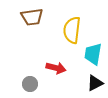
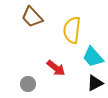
brown trapezoid: rotated 55 degrees clockwise
cyan trapezoid: moved 3 px down; rotated 50 degrees counterclockwise
red arrow: rotated 24 degrees clockwise
gray circle: moved 2 px left
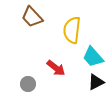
black triangle: moved 1 px right, 1 px up
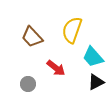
brown trapezoid: moved 20 px down
yellow semicircle: rotated 12 degrees clockwise
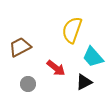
brown trapezoid: moved 12 px left, 10 px down; rotated 105 degrees clockwise
black triangle: moved 12 px left
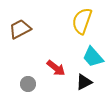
yellow semicircle: moved 10 px right, 9 px up
brown trapezoid: moved 18 px up
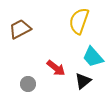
yellow semicircle: moved 3 px left
black triangle: moved 1 px left, 1 px up; rotated 12 degrees counterclockwise
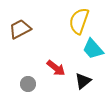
cyan trapezoid: moved 8 px up
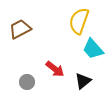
red arrow: moved 1 px left, 1 px down
gray circle: moved 1 px left, 2 px up
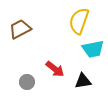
cyan trapezoid: rotated 60 degrees counterclockwise
black triangle: rotated 30 degrees clockwise
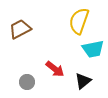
black triangle: rotated 30 degrees counterclockwise
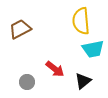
yellow semicircle: moved 2 px right; rotated 24 degrees counterclockwise
